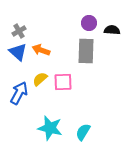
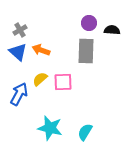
gray cross: moved 1 px right, 1 px up
blue arrow: moved 1 px down
cyan semicircle: moved 2 px right
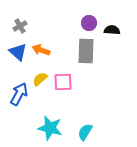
gray cross: moved 4 px up
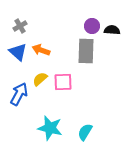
purple circle: moved 3 px right, 3 px down
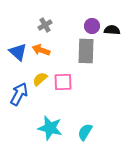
gray cross: moved 25 px right, 1 px up
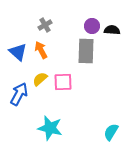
orange arrow: rotated 42 degrees clockwise
cyan semicircle: moved 26 px right
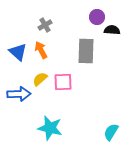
purple circle: moved 5 px right, 9 px up
blue arrow: rotated 60 degrees clockwise
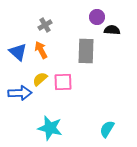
blue arrow: moved 1 px right, 1 px up
cyan semicircle: moved 4 px left, 3 px up
